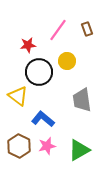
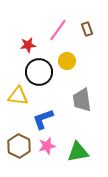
yellow triangle: rotated 30 degrees counterclockwise
blue L-shape: rotated 60 degrees counterclockwise
green triangle: moved 1 px left, 2 px down; rotated 20 degrees clockwise
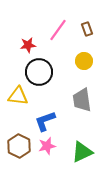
yellow circle: moved 17 px right
blue L-shape: moved 2 px right, 2 px down
green triangle: moved 4 px right; rotated 15 degrees counterclockwise
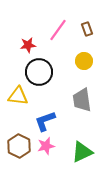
pink star: moved 1 px left
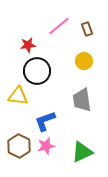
pink line: moved 1 px right, 4 px up; rotated 15 degrees clockwise
black circle: moved 2 px left, 1 px up
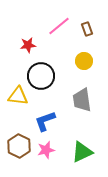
black circle: moved 4 px right, 5 px down
pink star: moved 4 px down
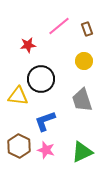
black circle: moved 3 px down
gray trapezoid: rotated 10 degrees counterclockwise
pink star: rotated 30 degrees clockwise
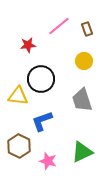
blue L-shape: moved 3 px left
pink star: moved 2 px right, 11 px down
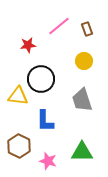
blue L-shape: moved 3 px right; rotated 70 degrees counterclockwise
green triangle: rotated 25 degrees clockwise
